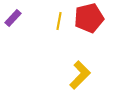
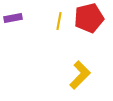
purple rectangle: rotated 36 degrees clockwise
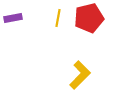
yellow line: moved 1 px left, 3 px up
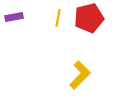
purple rectangle: moved 1 px right, 1 px up
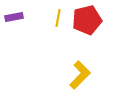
red pentagon: moved 2 px left, 2 px down
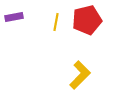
yellow line: moved 2 px left, 4 px down
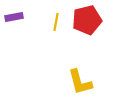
yellow L-shape: moved 7 px down; rotated 120 degrees clockwise
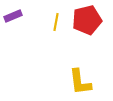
purple rectangle: moved 1 px left, 1 px up; rotated 12 degrees counterclockwise
yellow L-shape: rotated 8 degrees clockwise
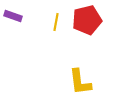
purple rectangle: rotated 42 degrees clockwise
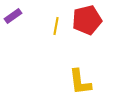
purple rectangle: rotated 54 degrees counterclockwise
yellow line: moved 4 px down
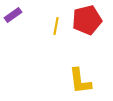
purple rectangle: moved 1 px up
yellow L-shape: moved 1 px up
